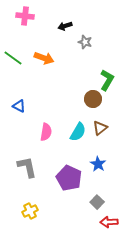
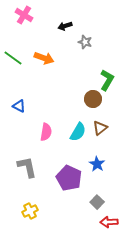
pink cross: moved 1 px left, 1 px up; rotated 24 degrees clockwise
blue star: moved 1 px left
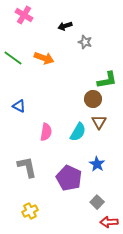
green L-shape: rotated 50 degrees clockwise
brown triangle: moved 1 px left, 6 px up; rotated 21 degrees counterclockwise
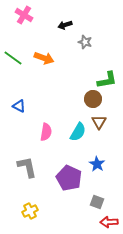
black arrow: moved 1 px up
gray square: rotated 24 degrees counterclockwise
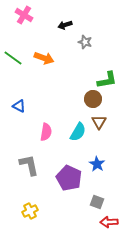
gray L-shape: moved 2 px right, 2 px up
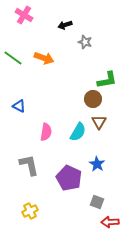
red arrow: moved 1 px right
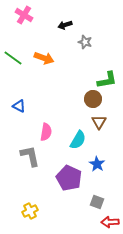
cyan semicircle: moved 8 px down
gray L-shape: moved 1 px right, 9 px up
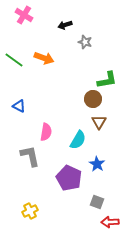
green line: moved 1 px right, 2 px down
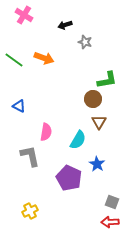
gray square: moved 15 px right
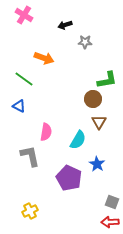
gray star: rotated 16 degrees counterclockwise
green line: moved 10 px right, 19 px down
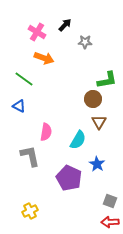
pink cross: moved 13 px right, 17 px down
black arrow: rotated 152 degrees clockwise
gray square: moved 2 px left, 1 px up
